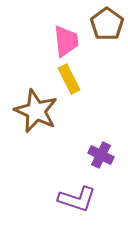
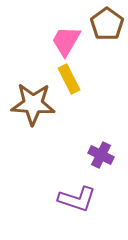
pink trapezoid: rotated 144 degrees counterclockwise
brown star: moved 3 px left, 7 px up; rotated 21 degrees counterclockwise
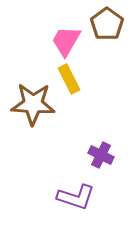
purple L-shape: moved 1 px left, 2 px up
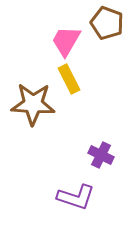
brown pentagon: moved 1 px up; rotated 16 degrees counterclockwise
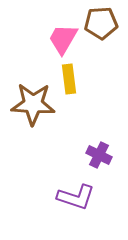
brown pentagon: moved 6 px left; rotated 24 degrees counterclockwise
pink trapezoid: moved 3 px left, 2 px up
yellow rectangle: rotated 20 degrees clockwise
purple cross: moved 2 px left
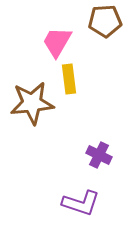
brown pentagon: moved 4 px right, 2 px up
pink trapezoid: moved 6 px left, 3 px down
brown star: moved 1 px left, 1 px up; rotated 9 degrees counterclockwise
purple L-shape: moved 5 px right, 6 px down
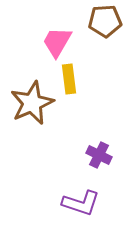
brown star: rotated 18 degrees counterclockwise
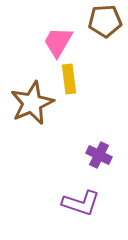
pink trapezoid: moved 1 px right
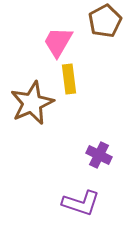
brown pentagon: rotated 24 degrees counterclockwise
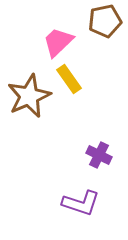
brown pentagon: rotated 16 degrees clockwise
pink trapezoid: rotated 16 degrees clockwise
yellow rectangle: rotated 28 degrees counterclockwise
brown star: moved 3 px left, 7 px up
